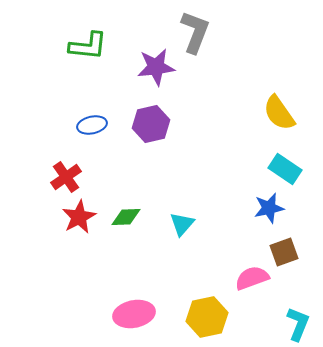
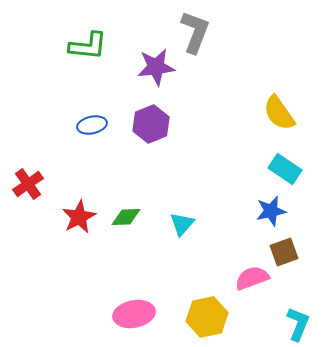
purple hexagon: rotated 9 degrees counterclockwise
red cross: moved 38 px left, 7 px down
blue star: moved 2 px right, 3 px down
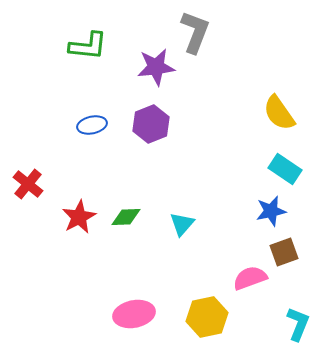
red cross: rotated 16 degrees counterclockwise
pink semicircle: moved 2 px left
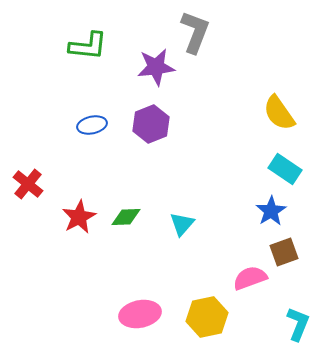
blue star: rotated 20 degrees counterclockwise
pink ellipse: moved 6 px right
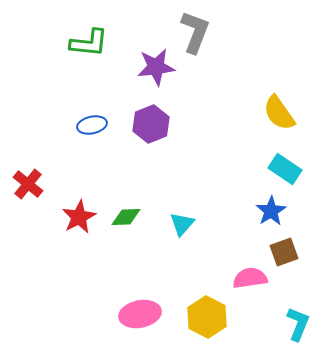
green L-shape: moved 1 px right, 3 px up
pink semicircle: rotated 12 degrees clockwise
yellow hexagon: rotated 21 degrees counterclockwise
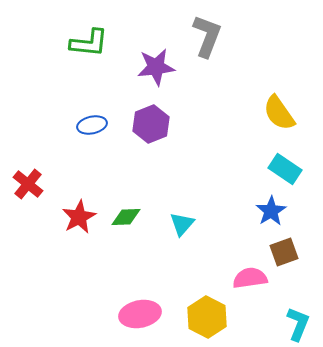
gray L-shape: moved 12 px right, 4 px down
